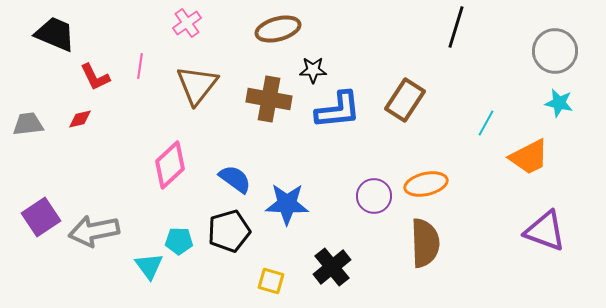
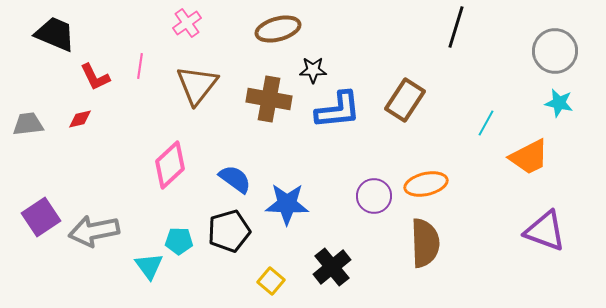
yellow square: rotated 24 degrees clockwise
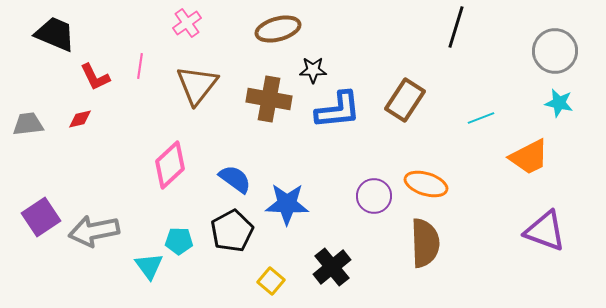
cyan line: moved 5 px left, 5 px up; rotated 40 degrees clockwise
orange ellipse: rotated 30 degrees clockwise
black pentagon: moved 3 px right; rotated 12 degrees counterclockwise
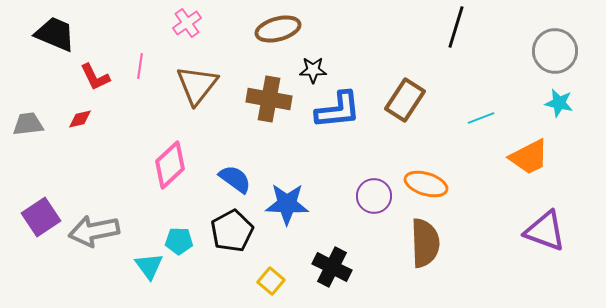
black cross: rotated 24 degrees counterclockwise
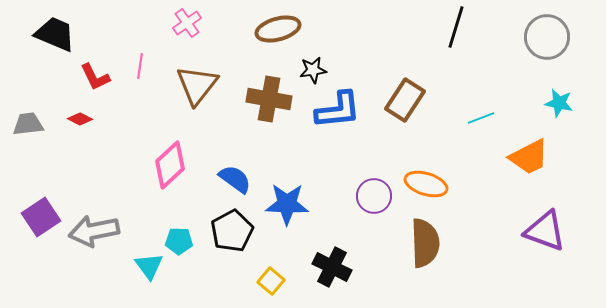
gray circle: moved 8 px left, 14 px up
black star: rotated 8 degrees counterclockwise
red diamond: rotated 40 degrees clockwise
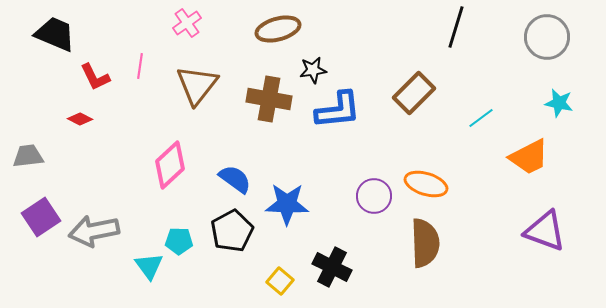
brown rectangle: moved 9 px right, 7 px up; rotated 12 degrees clockwise
cyan line: rotated 16 degrees counterclockwise
gray trapezoid: moved 32 px down
yellow square: moved 9 px right
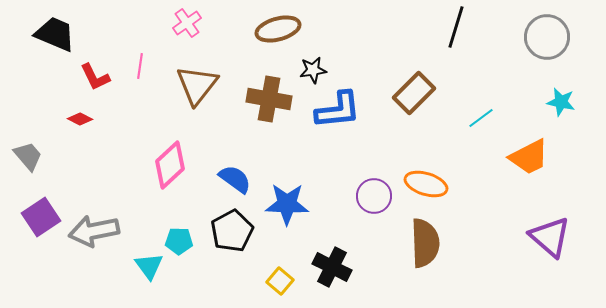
cyan star: moved 2 px right, 1 px up
gray trapezoid: rotated 56 degrees clockwise
purple triangle: moved 5 px right, 6 px down; rotated 21 degrees clockwise
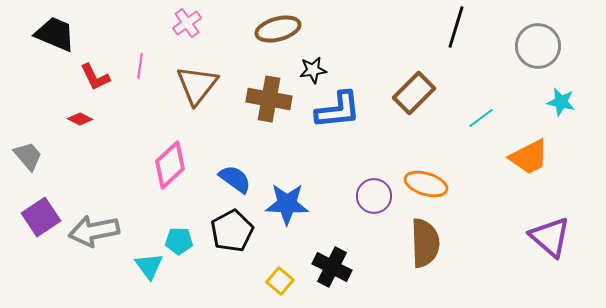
gray circle: moved 9 px left, 9 px down
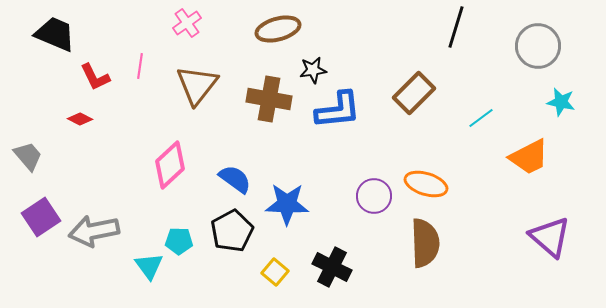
yellow square: moved 5 px left, 9 px up
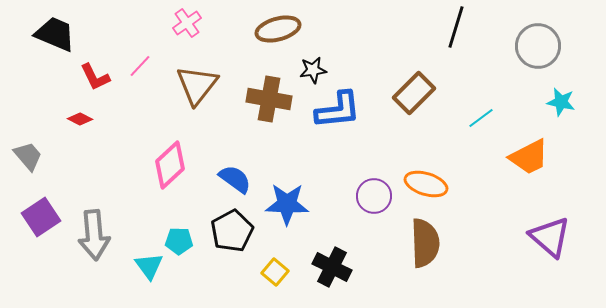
pink line: rotated 35 degrees clockwise
gray arrow: moved 4 px down; rotated 84 degrees counterclockwise
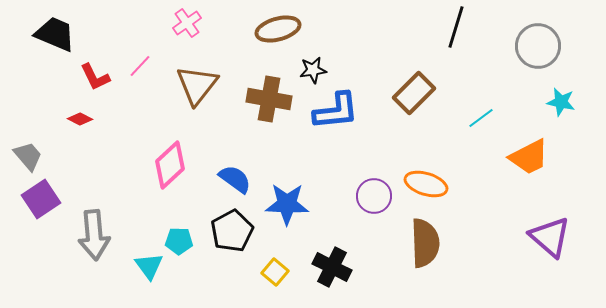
blue L-shape: moved 2 px left, 1 px down
purple square: moved 18 px up
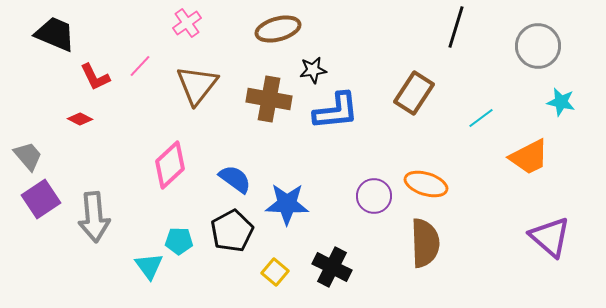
brown rectangle: rotated 12 degrees counterclockwise
gray arrow: moved 18 px up
